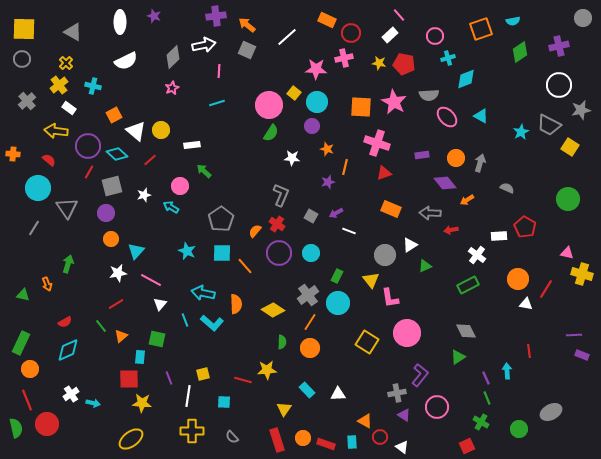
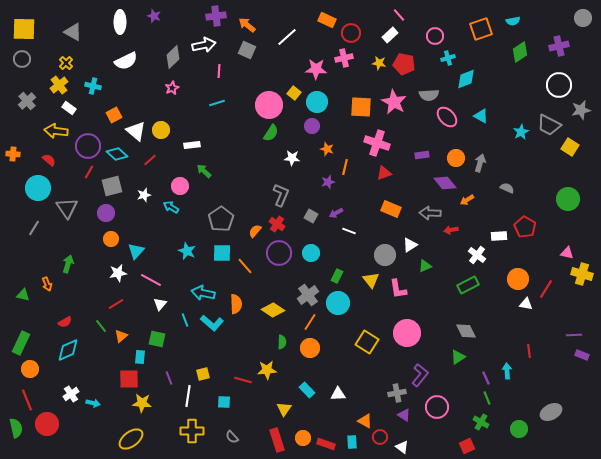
pink L-shape at (390, 298): moved 8 px right, 9 px up
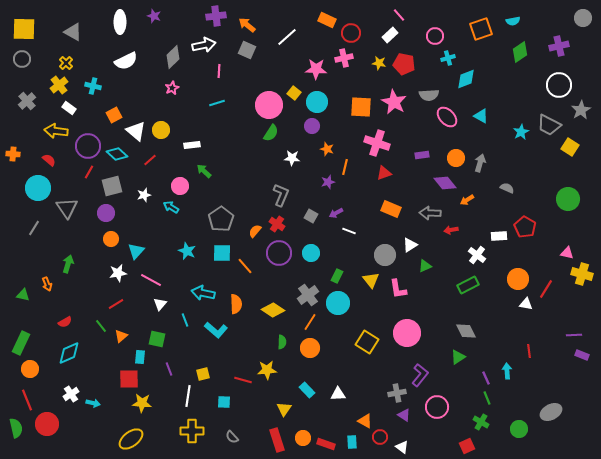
gray star at (581, 110): rotated 18 degrees counterclockwise
cyan L-shape at (212, 323): moved 4 px right, 7 px down
cyan diamond at (68, 350): moved 1 px right, 3 px down
purple line at (169, 378): moved 9 px up
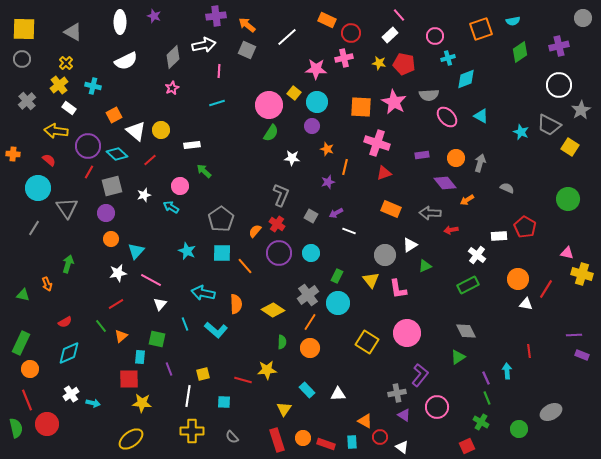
cyan star at (521, 132): rotated 21 degrees counterclockwise
cyan line at (185, 320): moved 4 px down
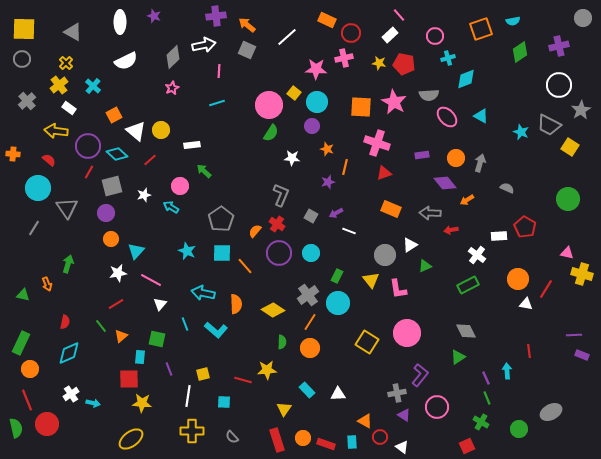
cyan cross at (93, 86): rotated 28 degrees clockwise
red semicircle at (65, 322): rotated 48 degrees counterclockwise
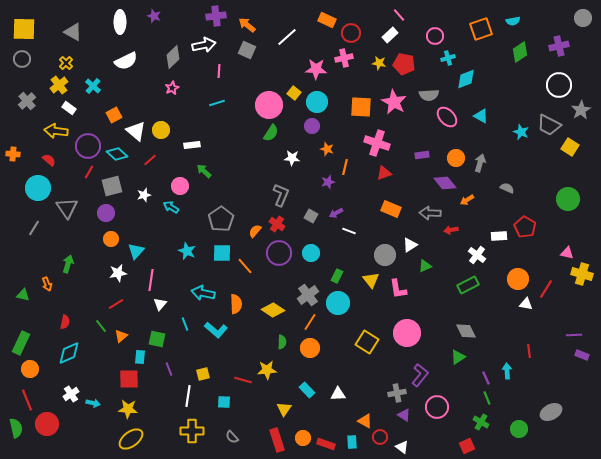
pink line at (151, 280): rotated 70 degrees clockwise
yellow star at (142, 403): moved 14 px left, 6 px down
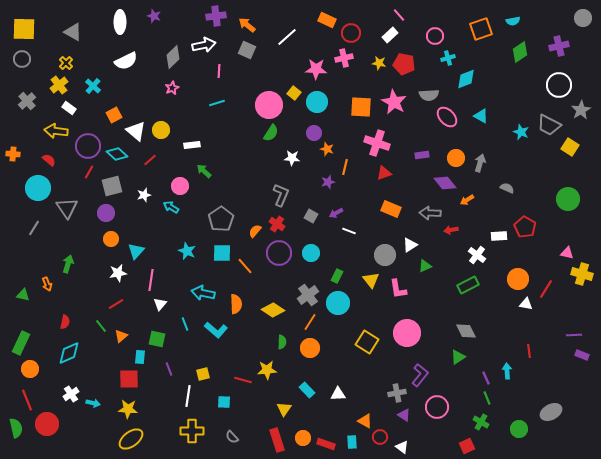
purple circle at (312, 126): moved 2 px right, 7 px down
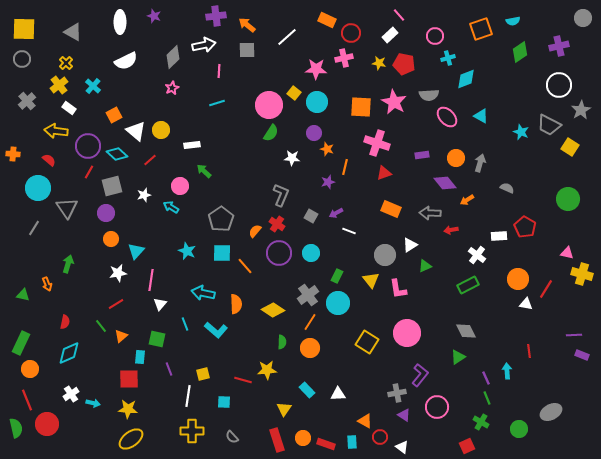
gray square at (247, 50): rotated 24 degrees counterclockwise
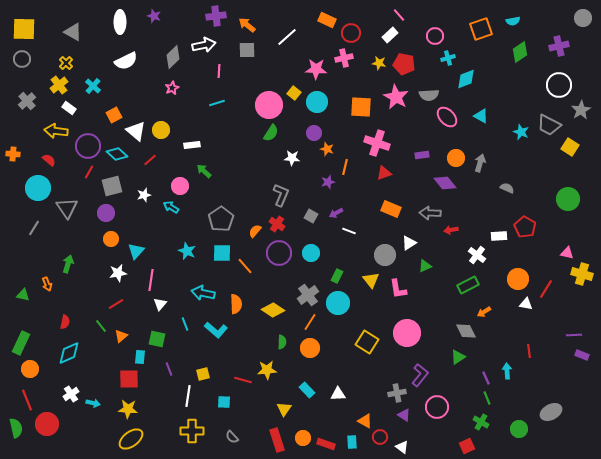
pink star at (394, 102): moved 2 px right, 5 px up
orange arrow at (467, 200): moved 17 px right, 112 px down
white triangle at (410, 245): moved 1 px left, 2 px up
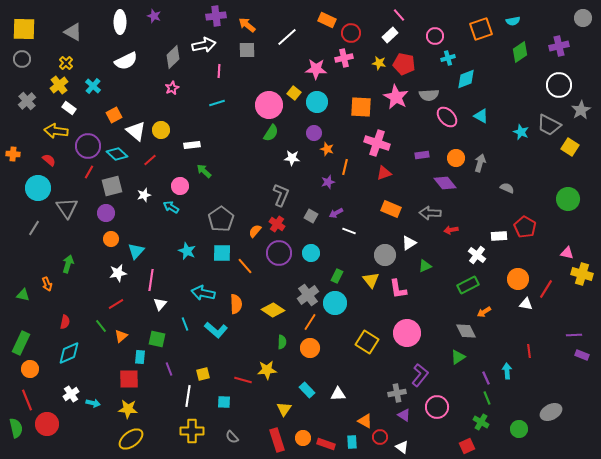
cyan circle at (338, 303): moved 3 px left
